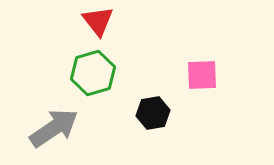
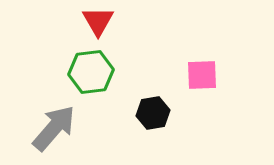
red triangle: rotated 8 degrees clockwise
green hexagon: moved 2 px left, 1 px up; rotated 9 degrees clockwise
gray arrow: rotated 15 degrees counterclockwise
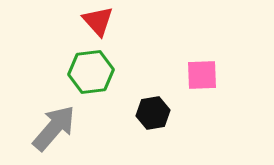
red triangle: rotated 12 degrees counterclockwise
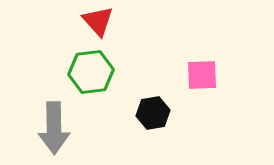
gray arrow: rotated 138 degrees clockwise
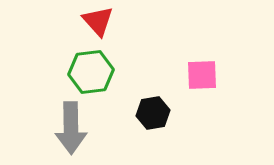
gray arrow: moved 17 px right
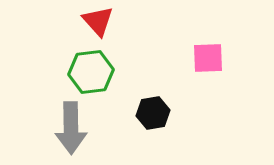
pink square: moved 6 px right, 17 px up
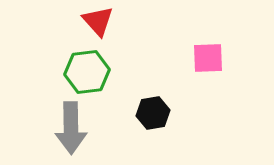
green hexagon: moved 4 px left
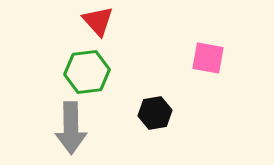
pink square: rotated 12 degrees clockwise
black hexagon: moved 2 px right
